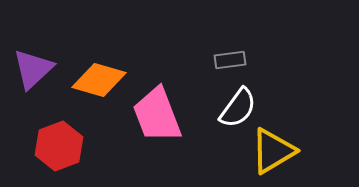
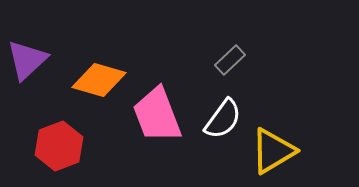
gray rectangle: rotated 36 degrees counterclockwise
purple triangle: moved 6 px left, 9 px up
white semicircle: moved 15 px left, 11 px down
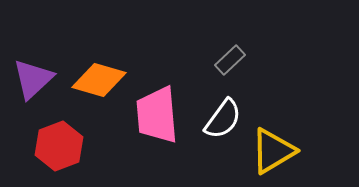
purple triangle: moved 6 px right, 19 px down
pink trapezoid: rotated 16 degrees clockwise
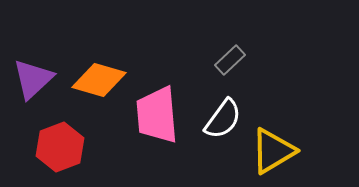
red hexagon: moved 1 px right, 1 px down
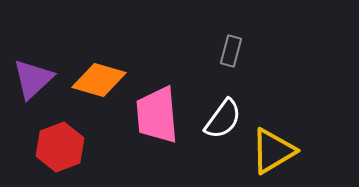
gray rectangle: moved 1 px right, 9 px up; rotated 32 degrees counterclockwise
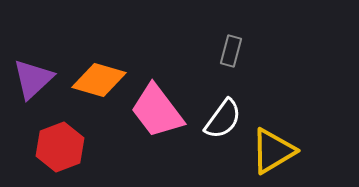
pink trapezoid: moved 4 px up; rotated 32 degrees counterclockwise
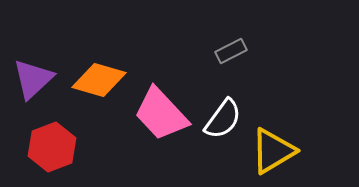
gray rectangle: rotated 48 degrees clockwise
pink trapezoid: moved 4 px right, 3 px down; rotated 6 degrees counterclockwise
red hexagon: moved 8 px left
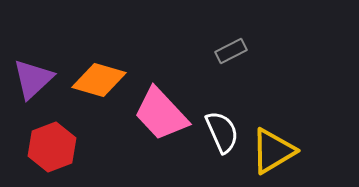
white semicircle: moved 1 px left, 13 px down; rotated 60 degrees counterclockwise
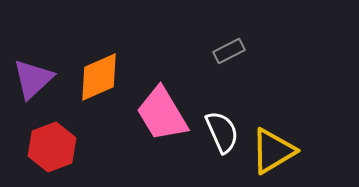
gray rectangle: moved 2 px left
orange diamond: moved 3 px up; rotated 40 degrees counterclockwise
pink trapezoid: moved 1 px right; rotated 12 degrees clockwise
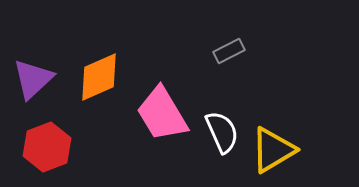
red hexagon: moved 5 px left
yellow triangle: moved 1 px up
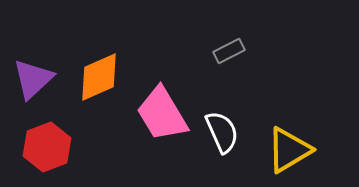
yellow triangle: moved 16 px right
